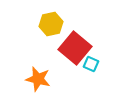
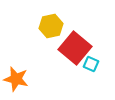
yellow hexagon: moved 2 px down
orange star: moved 22 px left
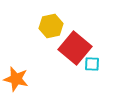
cyan square: moved 1 px right; rotated 21 degrees counterclockwise
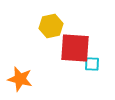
red square: rotated 36 degrees counterclockwise
orange star: moved 4 px right
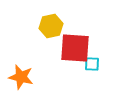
orange star: moved 1 px right, 2 px up
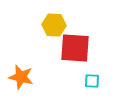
yellow hexagon: moved 3 px right, 1 px up; rotated 15 degrees clockwise
cyan square: moved 17 px down
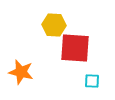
orange star: moved 5 px up
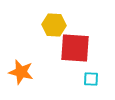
cyan square: moved 1 px left, 2 px up
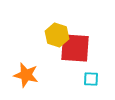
yellow hexagon: moved 3 px right, 10 px down; rotated 15 degrees clockwise
orange star: moved 5 px right, 3 px down
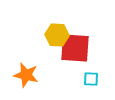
yellow hexagon: rotated 15 degrees counterclockwise
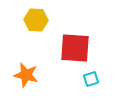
yellow hexagon: moved 21 px left, 15 px up
cyan square: rotated 21 degrees counterclockwise
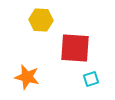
yellow hexagon: moved 5 px right
orange star: moved 1 px right, 2 px down
